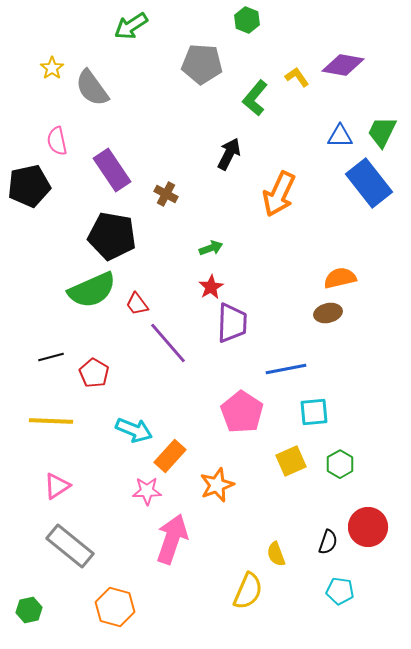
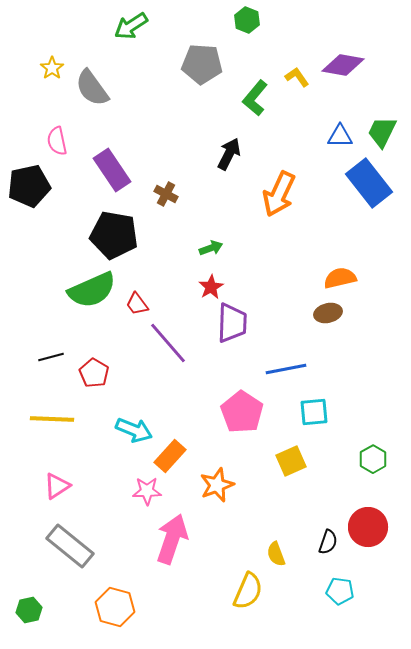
black pentagon at (112, 236): moved 2 px right, 1 px up
yellow line at (51, 421): moved 1 px right, 2 px up
green hexagon at (340, 464): moved 33 px right, 5 px up
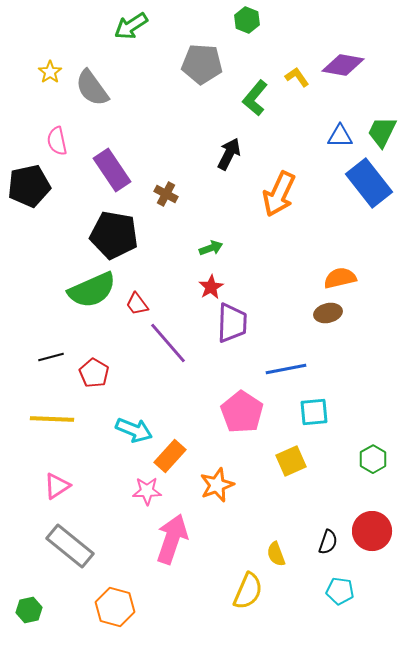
yellow star at (52, 68): moved 2 px left, 4 px down
red circle at (368, 527): moved 4 px right, 4 px down
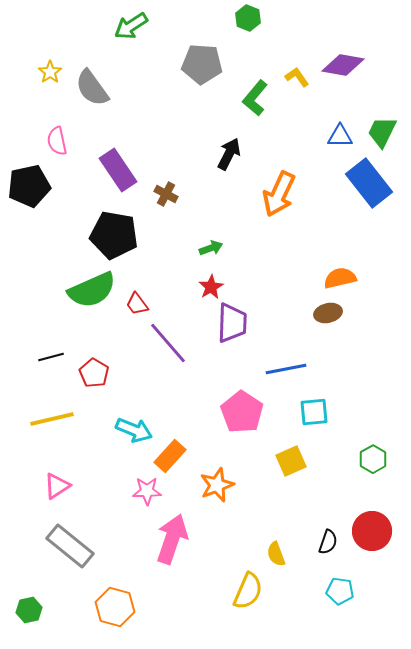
green hexagon at (247, 20): moved 1 px right, 2 px up
purple rectangle at (112, 170): moved 6 px right
yellow line at (52, 419): rotated 15 degrees counterclockwise
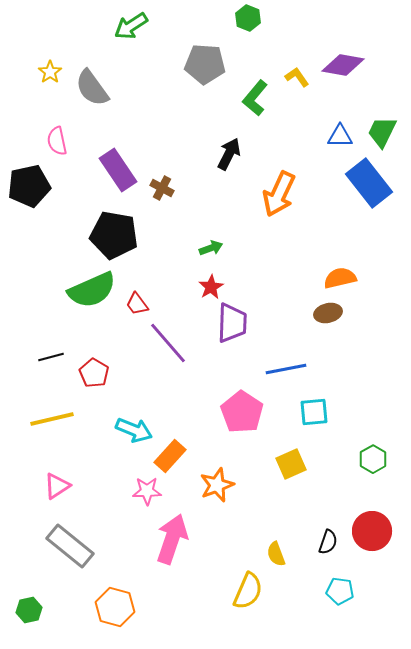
gray pentagon at (202, 64): moved 3 px right
brown cross at (166, 194): moved 4 px left, 6 px up
yellow square at (291, 461): moved 3 px down
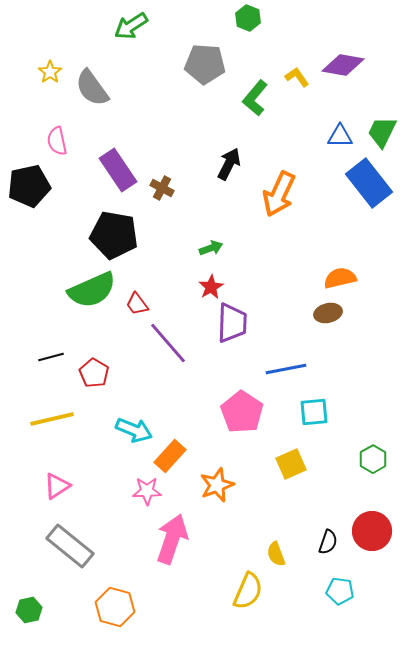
black arrow at (229, 154): moved 10 px down
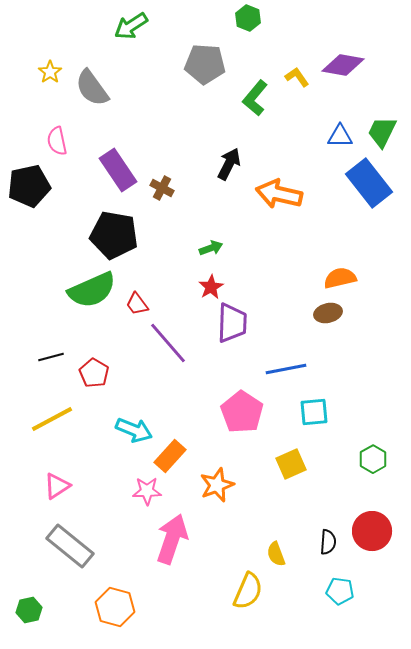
orange arrow at (279, 194): rotated 78 degrees clockwise
yellow line at (52, 419): rotated 15 degrees counterclockwise
black semicircle at (328, 542): rotated 15 degrees counterclockwise
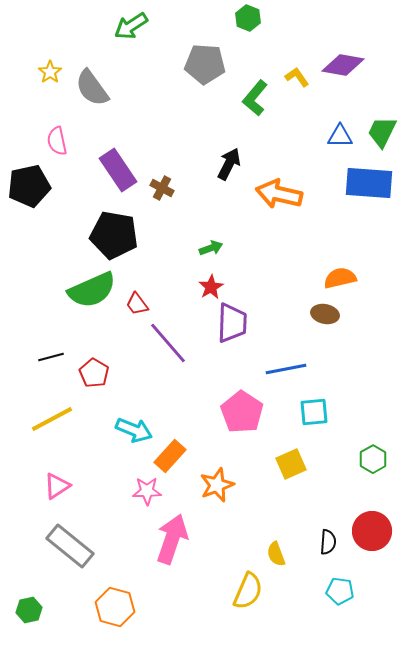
blue rectangle at (369, 183): rotated 48 degrees counterclockwise
brown ellipse at (328, 313): moved 3 px left, 1 px down; rotated 24 degrees clockwise
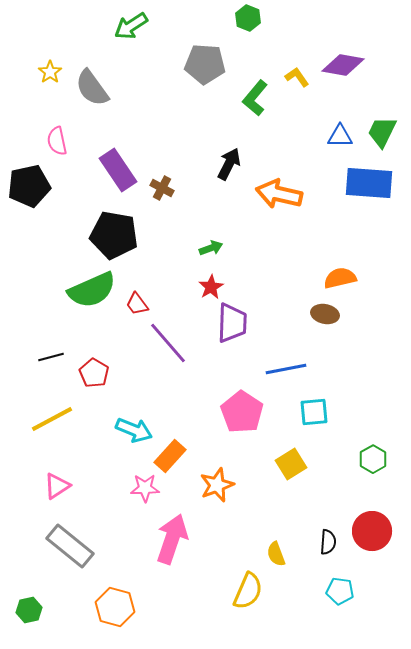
yellow square at (291, 464): rotated 8 degrees counterclockwise
pink star at (147, 491): moved 2 px left, 3 px up
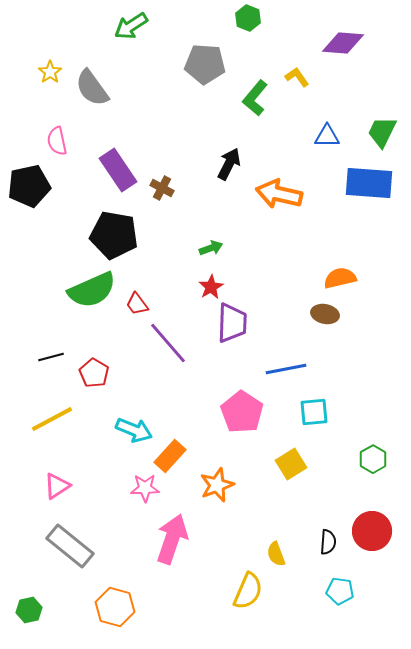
purple diamond at (343, 65): moved 22 px up; rotated 6 degrees counterclockwise
blue triangle at (340, 136): moved 13 px left
